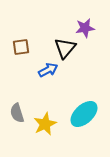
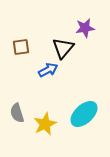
black triangle: moved 2 px left
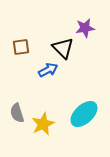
black triangle: rotated 25 degrees counterclockwise
yellow star: moved 2 px left
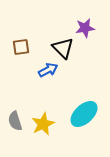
gray semicircle: moved 2 px left, 8 px down
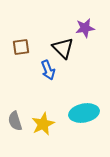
blue arrow: rotated 96 degrees clockwise
cyan ellipse: moved 1 px up; rotated 32 degrees clockwise
